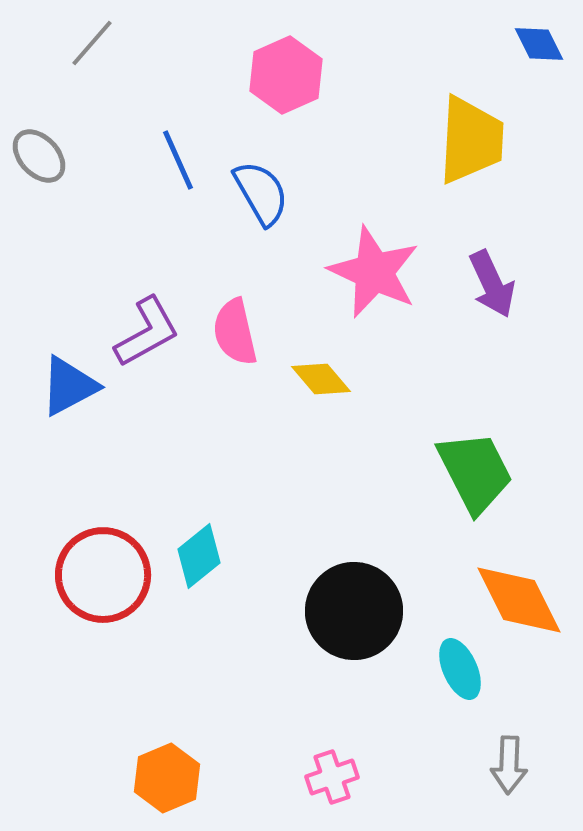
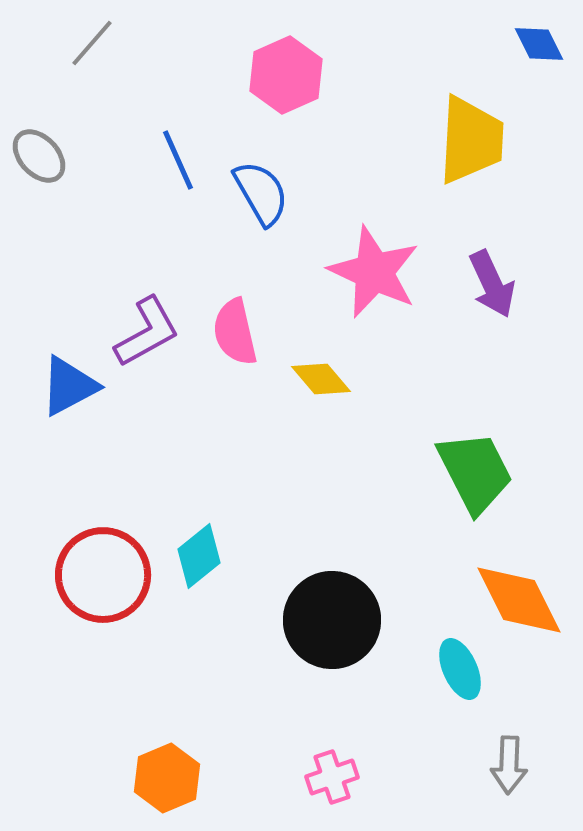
black circle: moved 22 px left, 9 px down
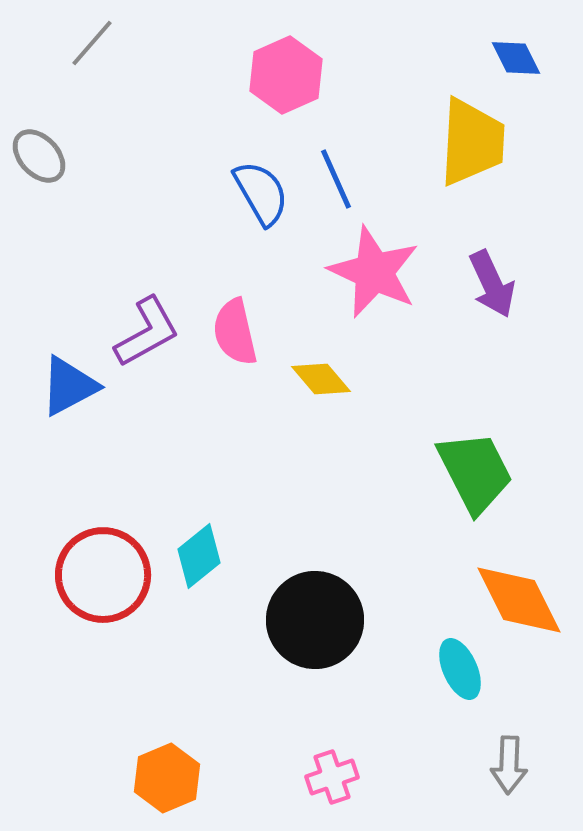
blue diamond: moved 23 px left, 14 px down
yellow trapezoid: moved 1 px right, 2 px down
blue line: moved 158 px right, 19 px down
black circle: moved 17 px left
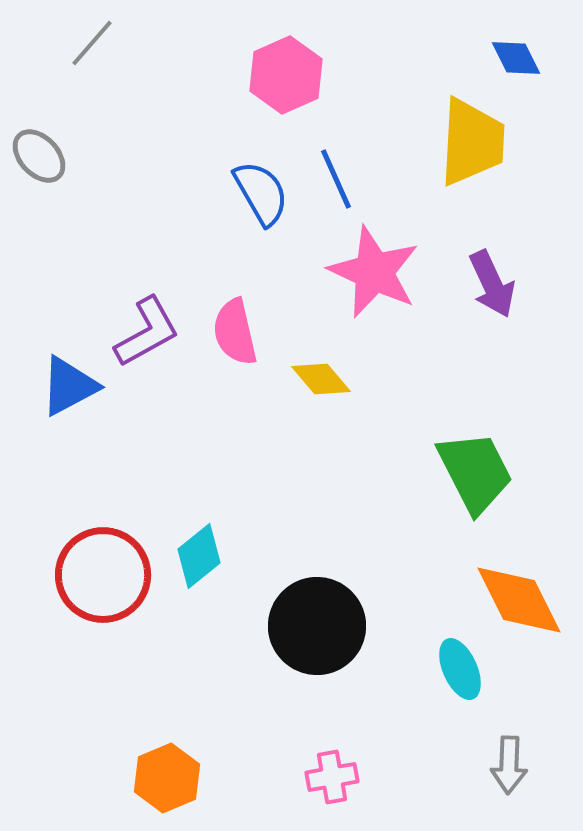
black circle: moved 2 px right, 6 px down
pink cross: rotated 9 degrees clockwise
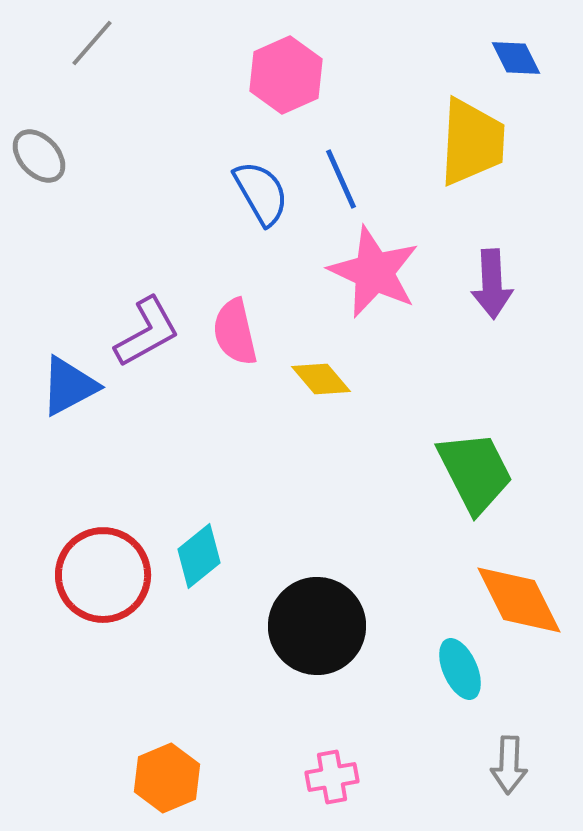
blue line: moved 5 px right
purple arrow: rotated 22 degrees clockwise
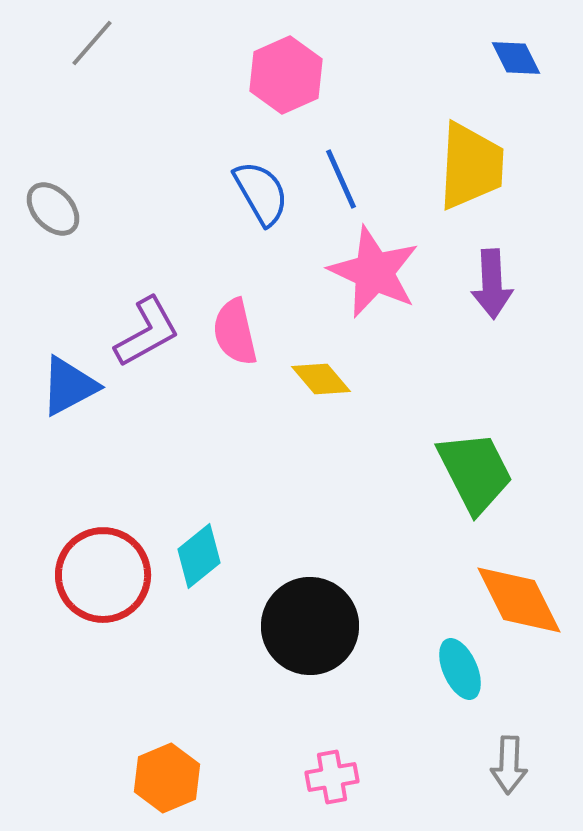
yellow trapezoid: moved 1 px left, 24 px down
gray ellipse: moved 14 px right, 53 px down
black circle: moved 7 px left
